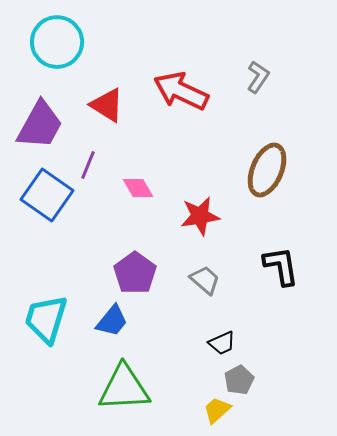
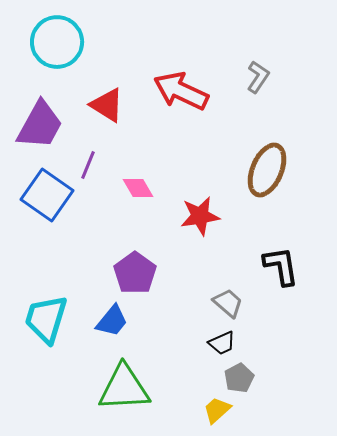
gray trapezoid: moved 23 px right, 23 px down
gray pentagon: moved 2 px up
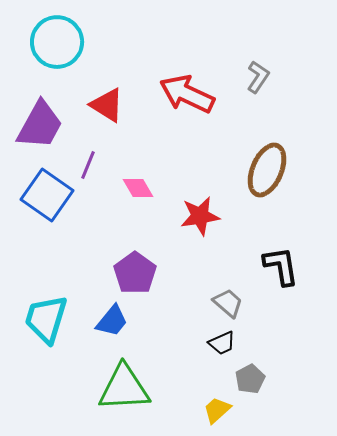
red arrow: moved 6 px right, 3 px down
gray pentagon: moved 11 px right, 1 px down
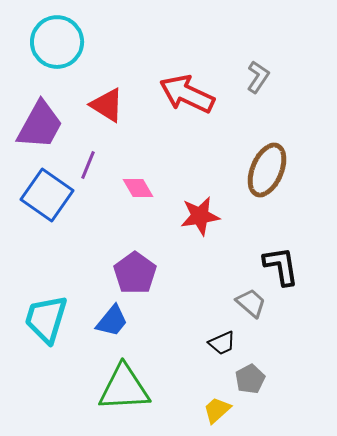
gray trapezoid: moved 23 px right
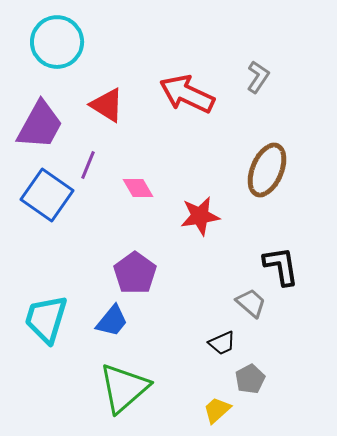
green triangle: rotated 38 degrees counterclockwise
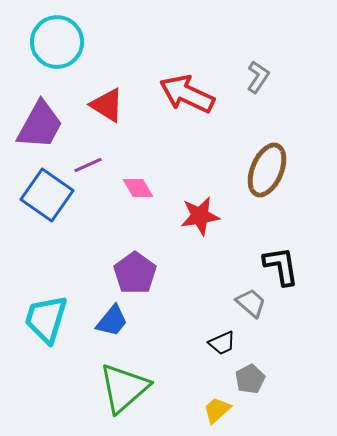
purple line: rotated 44 degrees clockwise
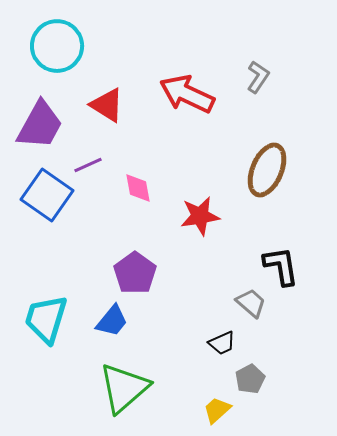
cyan circle: moved 4 px down
pink diamond: rotated 20 degrees clockwise
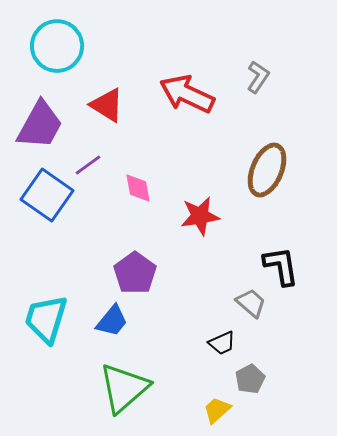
purple line: rotated 12 degrees counterclockwise
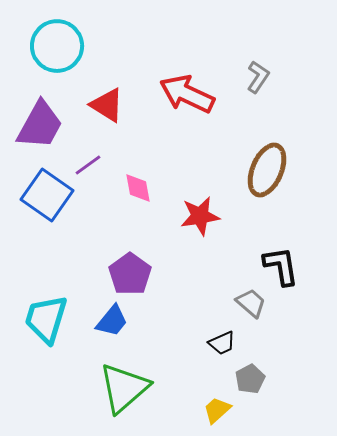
purple pentagon: moved 5 px left, 1 px down
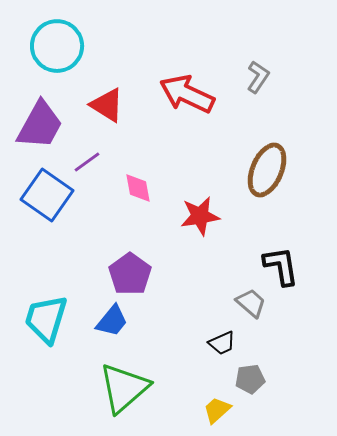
purple line: moved 1 px left, 3 px up
gray pentagon: rotated 20 degrees clockwise
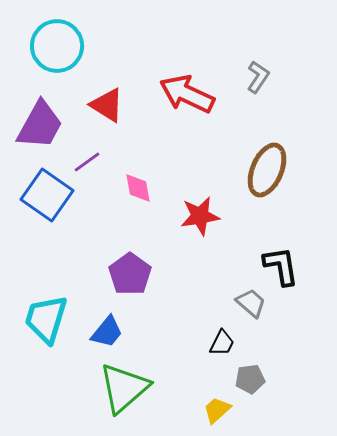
blue trapezoid: moved 5 px left, 11 px down
black trapezoid: rotated 40 degrees counterclockwise
